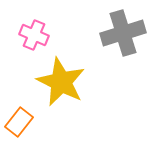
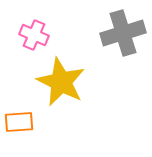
orange rectangle: rotated 48 degrees clockwise
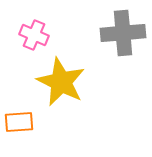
gray cross: rotated 12 degrees clockwise
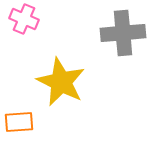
pink cross: moved 10 px left, 16 px up
